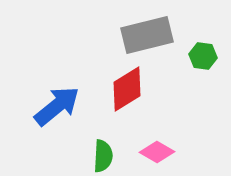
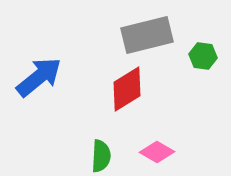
blue arrow: moved 18 px left, 29 px up
green semicircle: moved 2 px left
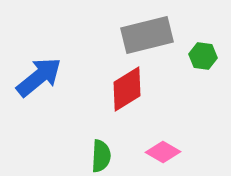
pink diamond: moved 6 px right
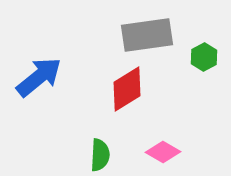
gray rectangle: rotated 6 degrees clockwise
green hexagon: moved 1 px right, 1 px down; rotated 24 degrees clockwise
green semicircle: moved 1 px left, 1 px up
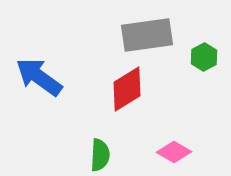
blue arrow: rotated 105 degrees counterclockwise
pink diamond: moved 11 px right
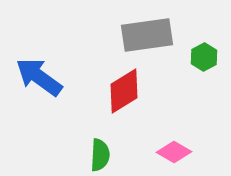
red diamond: moved 3 px left, 2 px down
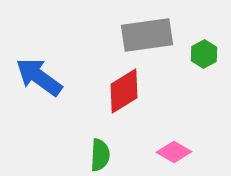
green hexagon: moved 3 px up
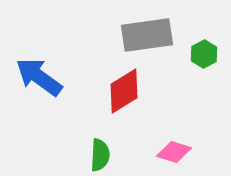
pink diamond: rotated 12 degrees counterclockwise
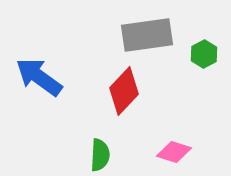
red diamond: rotated 15 degrees counterclockwise
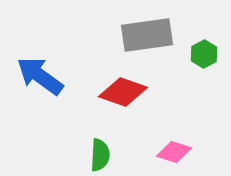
blue arrow: moved 1 px right, 1 px up
red diamond: moved 1 px left, 1 px down; rotated 66 degrees clockwise
